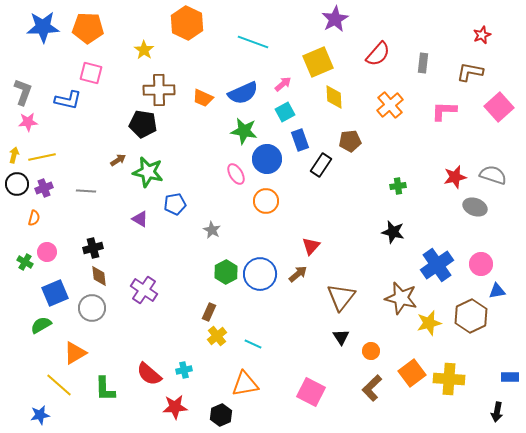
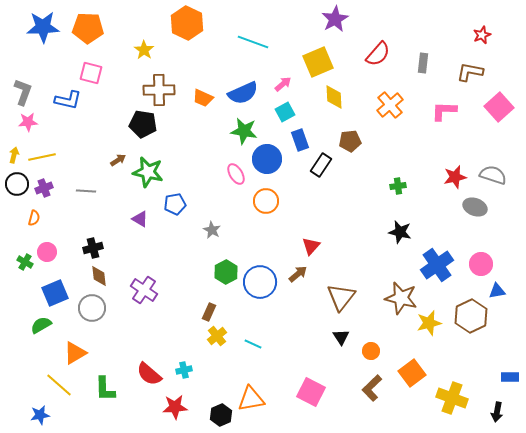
black star at (393, 232): moved 7 px right
blue circle at (260, 274): moved 8 px down
yellow cross at (449, 379): moved 3 px right, 19 px down; rotated 16 degrees clockwise
orange triangle at (245, 384): moved 6 px right, 15 px down
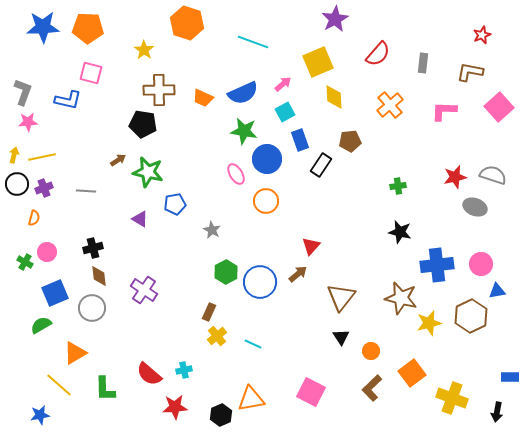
orange hexagon at (187, 23): rotated 8 degrees counterclockwise
blue cross at (437, 265): rotated 28 degrees clockwise
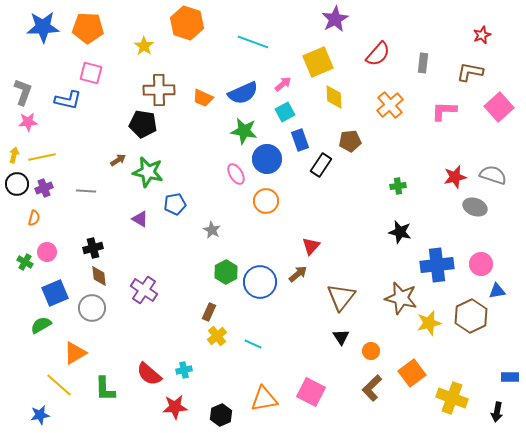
yellow star at (144, 50): moved 4 px up
orange triangle at (251, 399): moved 13 px right
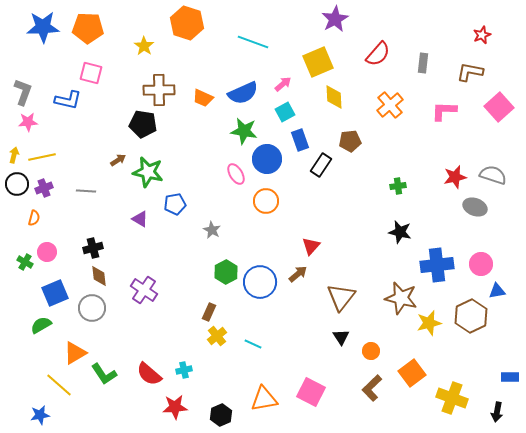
green L-shape at (105, 389): moved 1 px left, 15 px up; rotated 32 degrees counterclockwise
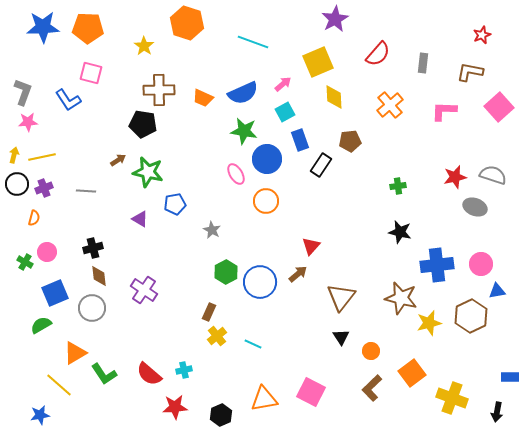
blue L-shape at (68, 100): rotated 44 degrees clockwise
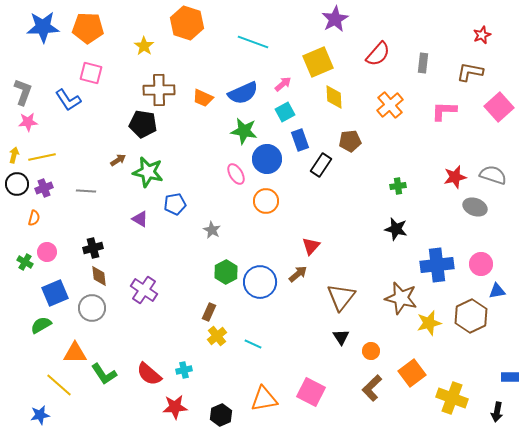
black star at (400, 232): moved 4 px left, 3 px up
orange triangle at (75, 353): rotated 30 degrees clockwise
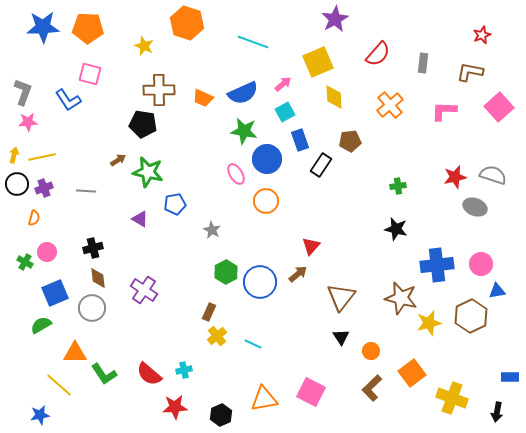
yellow star at (144, 46): rotated 12 degrees counterclockwise
pink square at (91, 73): moved 1 px left, 1 px down
brown diamond at (99, 276): moved 1 px left, 2 px down
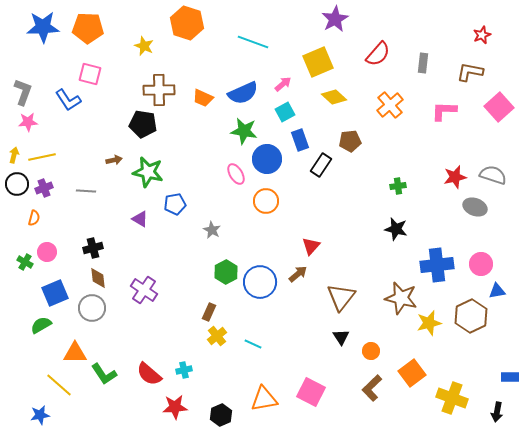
yellow diamond at (334, 97): rotated 45 degrees counterclockwise
brown arrow at (118, 160): moved 4 px left; rotated 21 degrees clockwise
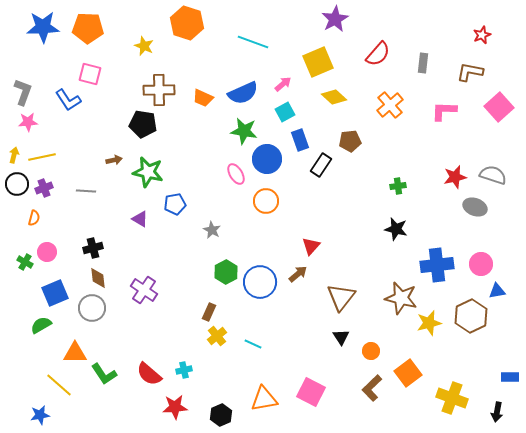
orange square at (412, 373): moved 4 px left
